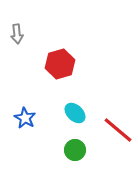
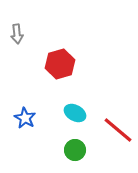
cyan ellipse: rotated 15 degrees counterclockwise
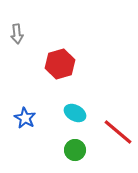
red line: moved 2 px down
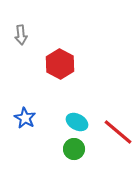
gray arrow: moved 4 px right, 1 px down
red hexagon: rotated 16 degrees counterclockwise
cyan ellipse: moved 2 px right, 9 px down
green circle: moved 1 px left, 1 px up
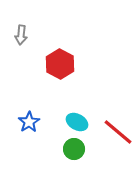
gray arrow: rotated 12 degrees clockwise
blue star: moved 4 px right, 4 px down; rotated 10 degrees clockwise
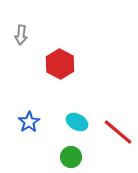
green circle: moved 3 px left, 8 px down
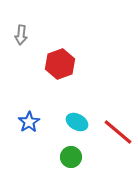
red hexagon: rotated 12 degrees clockwise
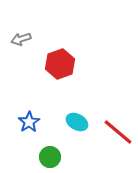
gray arrow: moved 4 px down; rotated 66 degrees clockwise
green circle: moved 21 px left
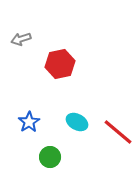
red hexagon: rotated 8 degrees clockwise
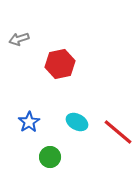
gray arrow: moved 2 px left
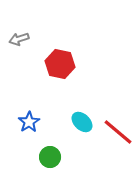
red hexagon: rotated 24 degrees clockwise
cyan ellipse: moved 5 px right; rotated 15 degrees clockwise
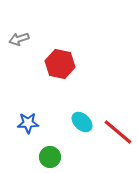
blue star: moved 1 px left, 1 px down; rotated 30 degrees clockwise
